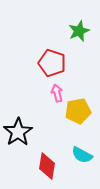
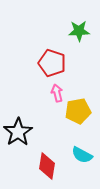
green star: rotated 20 degrees clockwise
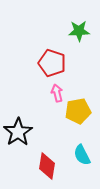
cyan semicircle: rotated 35 degrees clockwise
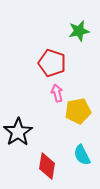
green star: rotated 10 degrees counterclockwise
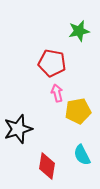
red pentagon: rotated 8 degrees counterclockwise
black star: moved 3 px up; rotated 16 degrees clockwise
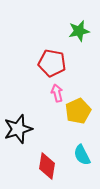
yellow pentagon: rotated 15 degrees counterclockwise
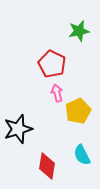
red pentagon: moved 1 px down; rotated 16 degrees clockwise
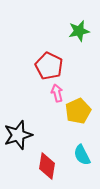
red pentagon: moved 3 px left, 2 px down
black star: moved 6 px down
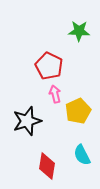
green star: rotated 15 degrees clockwise
pink arrow: moved 2 px left, 1 px down
black star: moved 9 px right, 14 px up
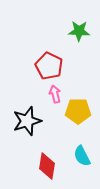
yellow pentagon: rotated 25 degrees clockwise
cyan semicircle: moved 1 px down
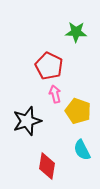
green star: moved 3 px left, 1 px down
yellow pentagon: rotated 20 degrees clockwise
cyan semicircle: moved 6 px up
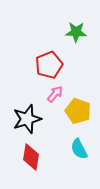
red pentagon: moved 1 px up; rotated 24 degrees clockwise
pink arrow: rotated 54 degrees clockwise
black star: moved 2 px up
cyan semicircle: moved 3 px left, 1 px up
red diamond: moved 16 px left, 9 px up
